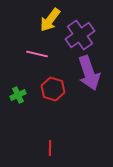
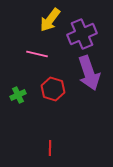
purple cross: moved 2 px right, 1 px up; rotated 12 degrees clockwise
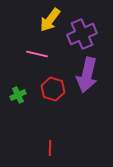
purple arrow: moved 2 px left, 2 px down; rotated 32 degrees clockwise
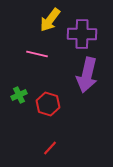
purple cross: rotated 24 degrees clockwise
red hexagon: moved 5 px left, 15 px down
green cross: moved 1 px right
red line: rotated 42 degrees clockwise
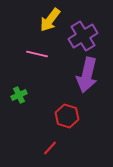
purple cross: moved 1 px right, 2 px down; rotated 32 degrees counterclockwise
red hexagon: moved 19 px right, 12 px down
